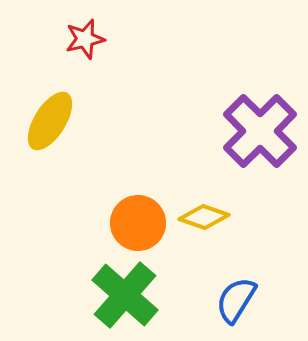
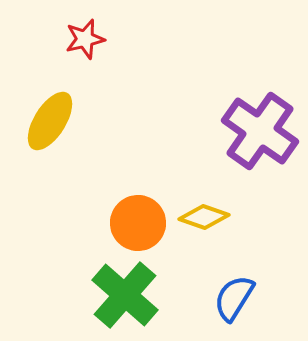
purple cross: rotated 10 degrees counterclockwise
blue semicircle: moved 2 px left, 2 px up
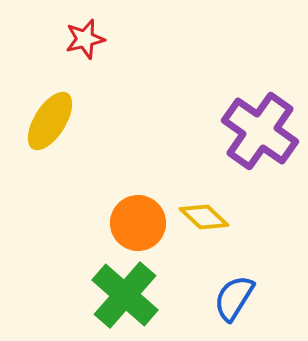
yellow diamond: rotated 24 degrees clockwise
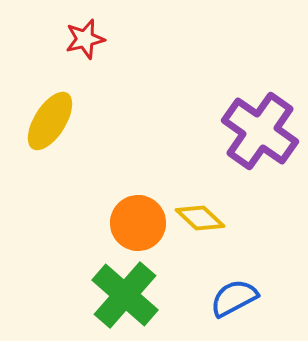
yellow diamond: moved 4 px left, 1 px down
blue semicircle: rotated 30 degrees clockwise
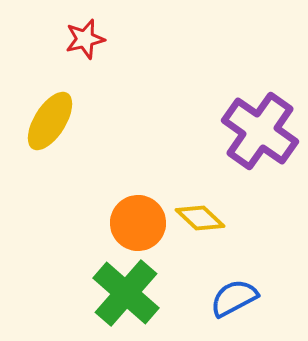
green cross: moved 1 px right, 2 px up
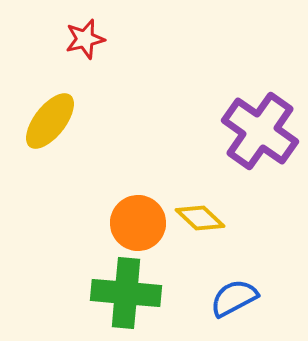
yellow ellipse: rotated 6 degrees clockwise
green cross: rotated 36 degrees counterclockwise
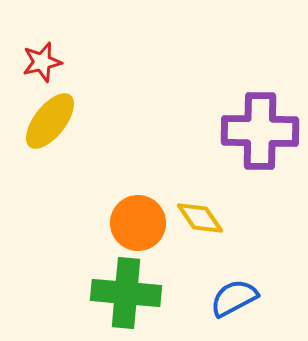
red star: moved 43 px left, 23 px down
purple cross: rotated 34 degrees counterclockwise
yellow diamond: rotated 12 degrees clockwise
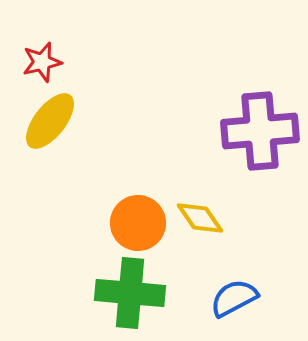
purple cross: rotated 6 degrees counterclockwise
green cross: moved 4 px right
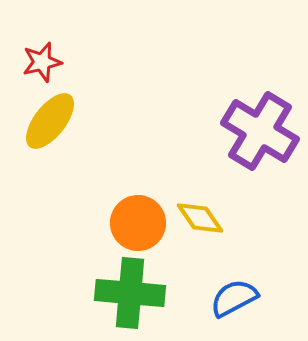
purple cross: rotated 36 degrees clockwise
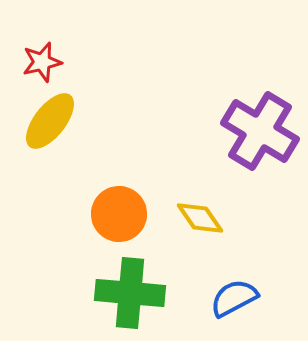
orange circle: moved 19 px left, 9 px up
